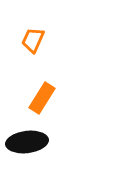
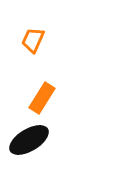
black ellipse: moved 2 px right, 2 px up; rotated 24 degrees counterclockwise
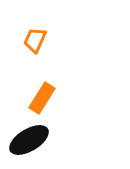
orange trapezoid: moved 2 px right
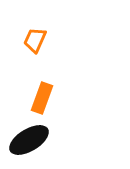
orange rectangle: rotated 12 degrees counterclockwise
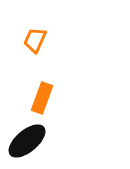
black ellipse: moved 2 px left, 1 px down; rotated 9 degrees counterclockwise
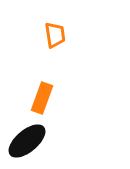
orange trapezoid: moved 20 px right, 5 px up; rotated 148 degrees clockwise
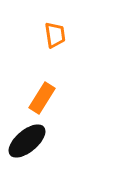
orange rectangle: rotated 12 degrees clockwise
